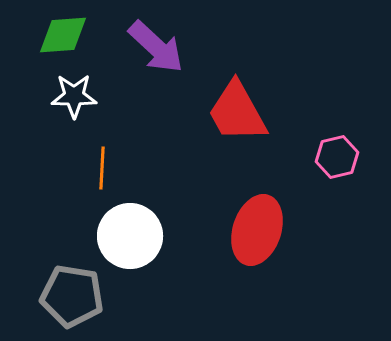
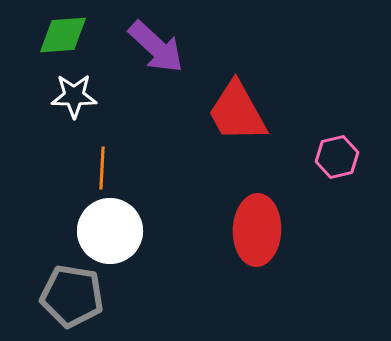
red ellipse: rotated 16 degrees counterclockwise
white circle: moved 20 px left, 5 px up
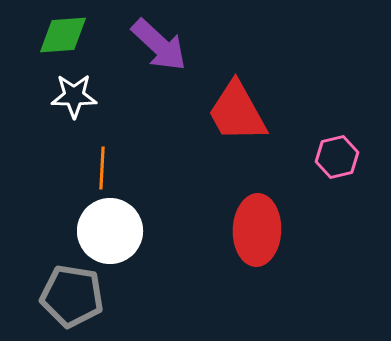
purple arrow: moved 3 px right, 2 px up
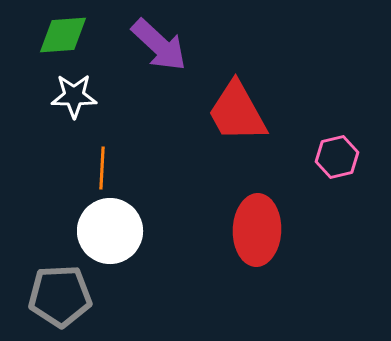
gray pentagon: moved 12 px left; rotated 12 degrees counterclockwise
